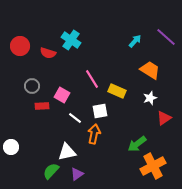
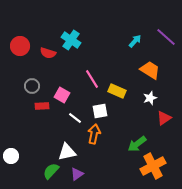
white circle: moved 9 px down
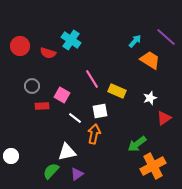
orange trapezoid: moved 10 px up
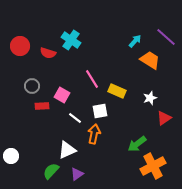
white triangle: moved 2 px up; rotated 12 degrees counterclockwise
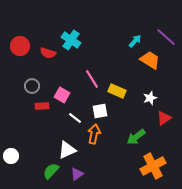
green arrow: moved 1 px left, 7 px up
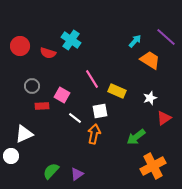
white triangle: moved 43 px left, 16 px up
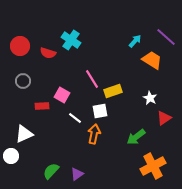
orange trapezoid: moved 2 px right
gray circle: moved 9 px left, 5 px up
yellow rectangle: moved 4 px left; rotated 42 degrees counterclockwise
white star: rotated 24 degrees counterclockwise
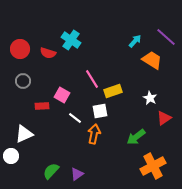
red circle: moved 3 px down
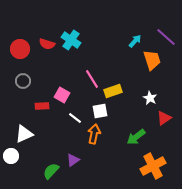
red semicircle: moved 1 px left, 9 px up
orange trapezoid: rotated 40 degrees clockwise
purple triangle: moved 4 px left, 14 px up
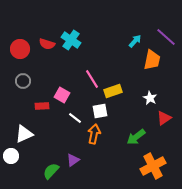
orange trapezoid: rotated 30 degrees clockwise
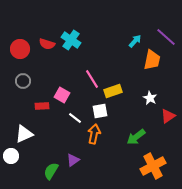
red triangle: moved 4 px right, 2 px up
green semicircle: rotated 12 degrees counterclockwise
